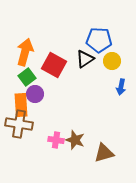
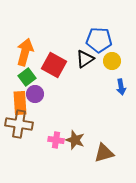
blue arrow: rotated 21 degrees counterclockwise
orange rectangle: moved 1 px left, 2 px up
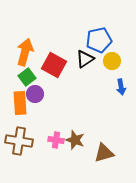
blue pentagon: rotated 15 degrees counterclockwise
brown cross: moved 17 px down
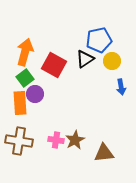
green square: moved 2 px left, 1 px down
brown star: rotated 24 degrees clockwise
brown triangle: rotated 10 degrees clockwise
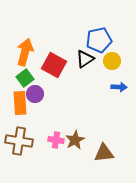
blue arrow: moved 2 px left; rotated 77 degrees counterclockwise
